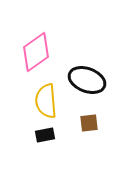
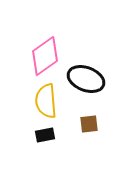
pink diamond: moved 9 px right, 4 px down
black ellipse: moved 1 px left, 1 px up
brown square: moved 1 px down
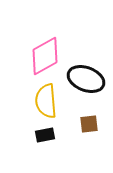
pink diamond: rotated 6 degrees clockwise
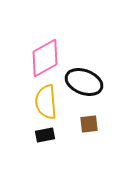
pink diamond: moved 2 px down
black ellipse: moved 2 px left, 3 px down
yellow semicircle: moved 1 px down
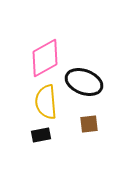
black rectangle: moved 4 px left
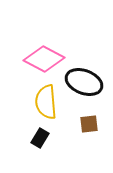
pink diamond: moved 1 px left, 1 px down; rotated 57 degrees clockwise
black rectangle: moved 1 px left, 3 px down; rotated 48 degrees counterclockwise
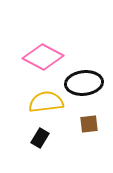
pink diamond: moved 1 px left, 2 px up
black ellipse: moved 1 px down; rotated 27 degrees counterclockwise
yellow semicircle: rotated 88 degrees clockwise
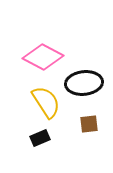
yellow semicircle: rotated 64 degrees clockwise
black rectangle: rotated 36 degrees clockwise
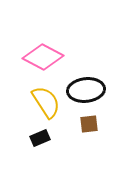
black ellipse: moved 2 px right, 7 px down
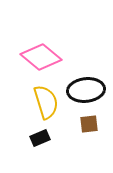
pink diamond: moved 2 px left; rotated 12 degrees clockwise
yellow semicircle: rotated 16 degrees clockwise
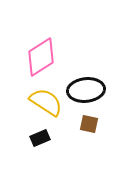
pink diamond: rotated 72 degrees counterclockwise
yellow semicircle: rotated 40 degrees counterclockwise
brown square: rotated 18 degrees clockwise
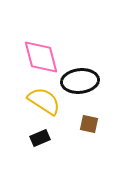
pink diamond: rotated 72 degrees counterclockwise
black ellipse: moved 6 px left, 9 px up
yellow semicircle: moved 2 px left, 1 px up
